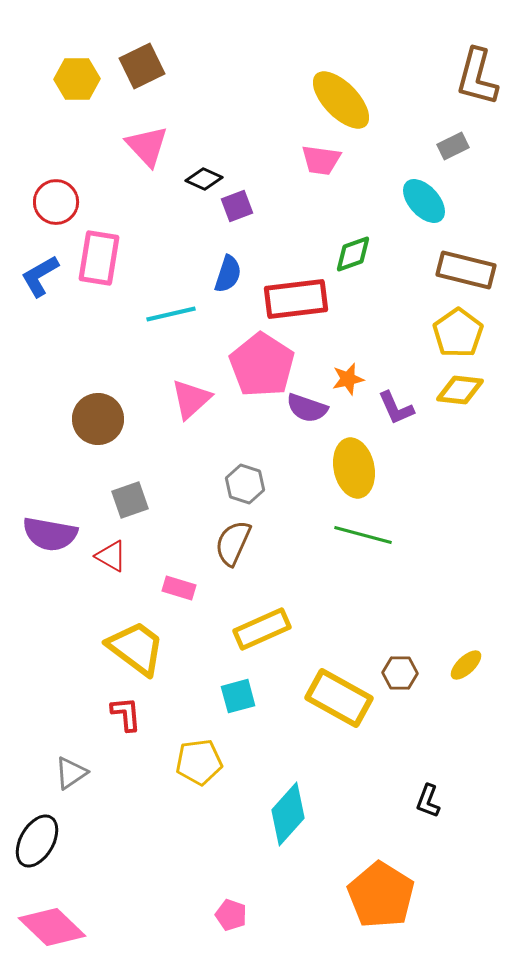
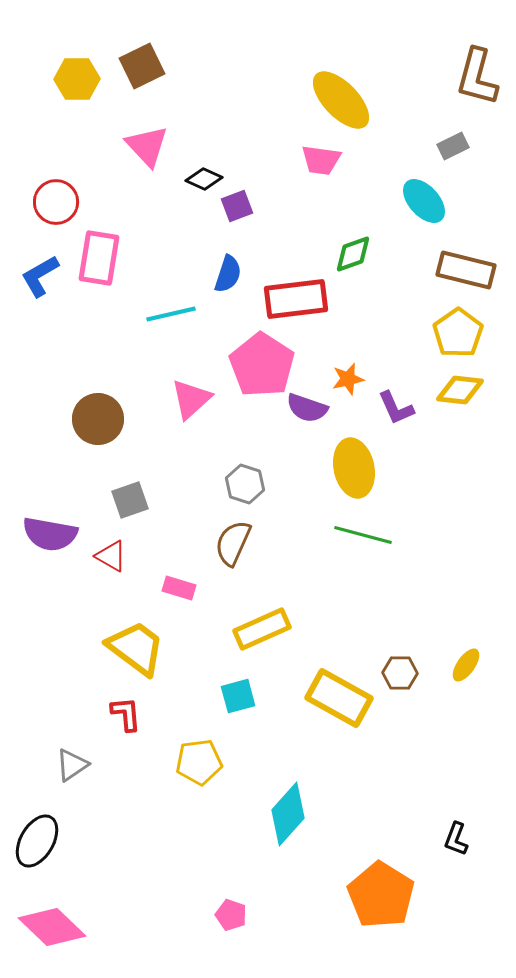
yellow ellipse at (466, 665): rotated 12 degrees counterclockwise
gray triangle at (71, 773): moved 1 px right, 8 px up
black L-shape at (428, 801): moved 28 px right, 38 px down
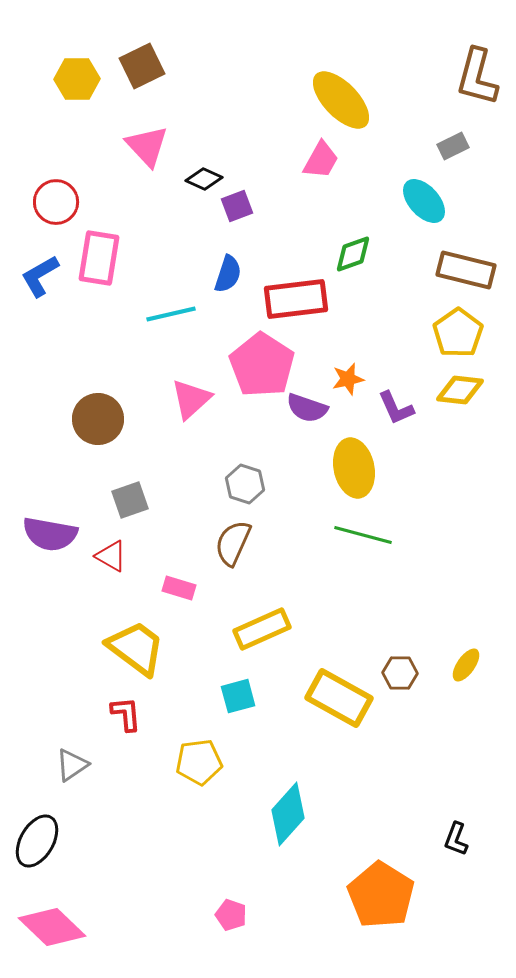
pink trapezoid at (321, 160): rotated 69 degrees counterclockwise
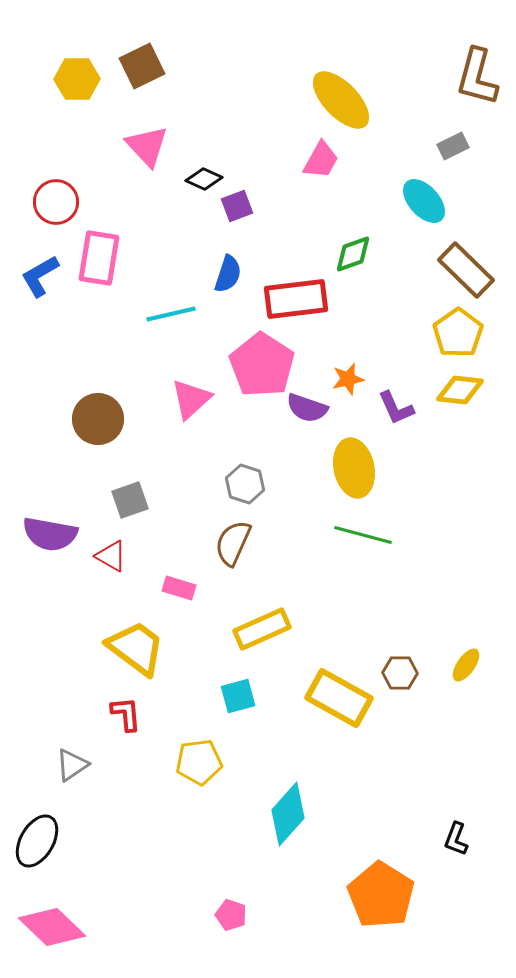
brown rectangle at (466, 270): rotated 30 degrees clockwise
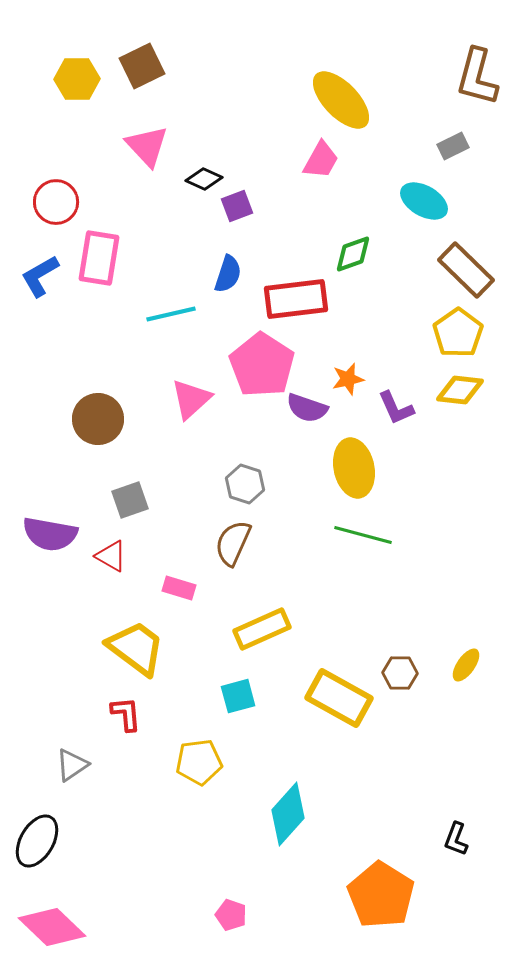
cyan ellipse at (424, 201): rotated 18 degrees counterclockwise
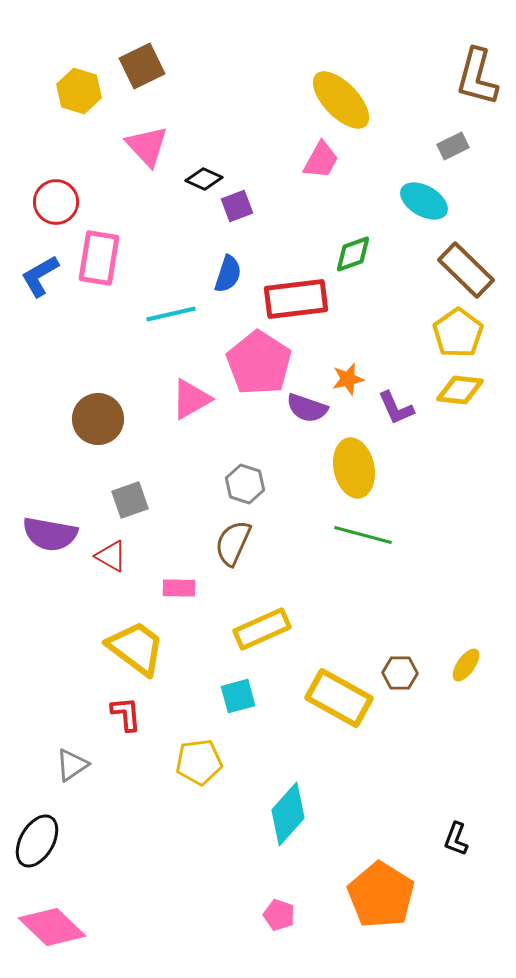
yellow hexagon at (77, 79): moved 2 px right, 12 px down; rotated 18 degrees clockwise
pink pentagon at (262, 365): moved 3 px left, 2 px up
pink triangle at (191, 399): rotated 12 degrees clockwise
pink rectangle at (179, 588): rotated 16 degrees counterclockwise
pink pentagon at (231, 915): moved 48 px right
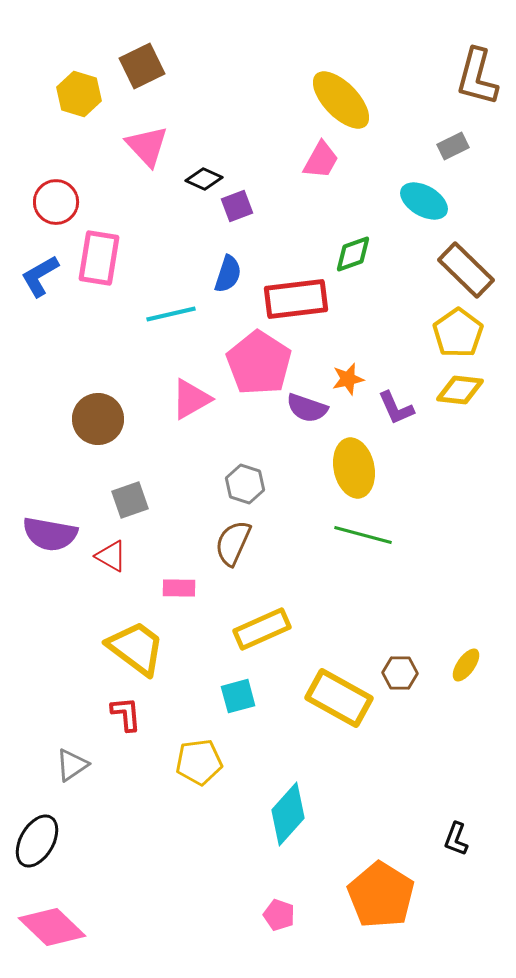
yellow hexagon at (79, 91): moved 3 px down
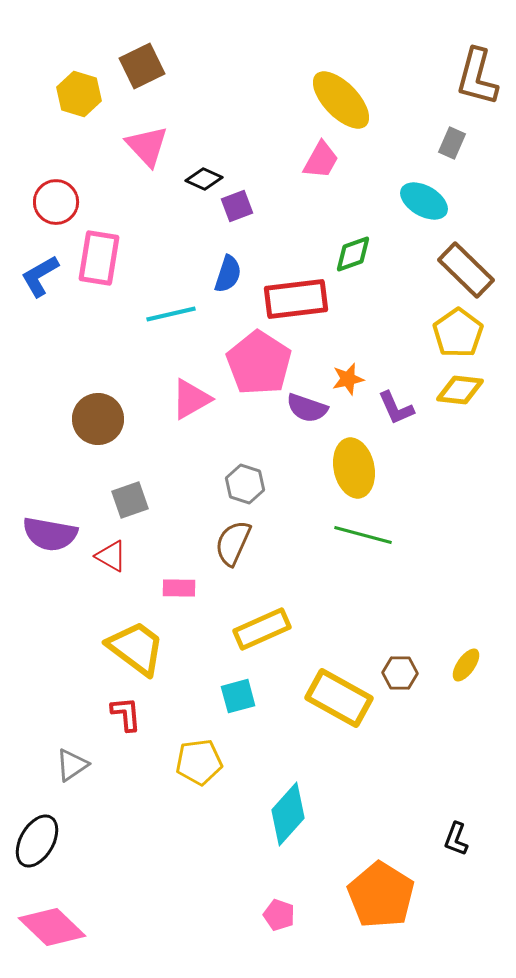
gray rectangle at (453, 146): moved 1 px left, 3 px up; rotated 40 degrees counterclockwise
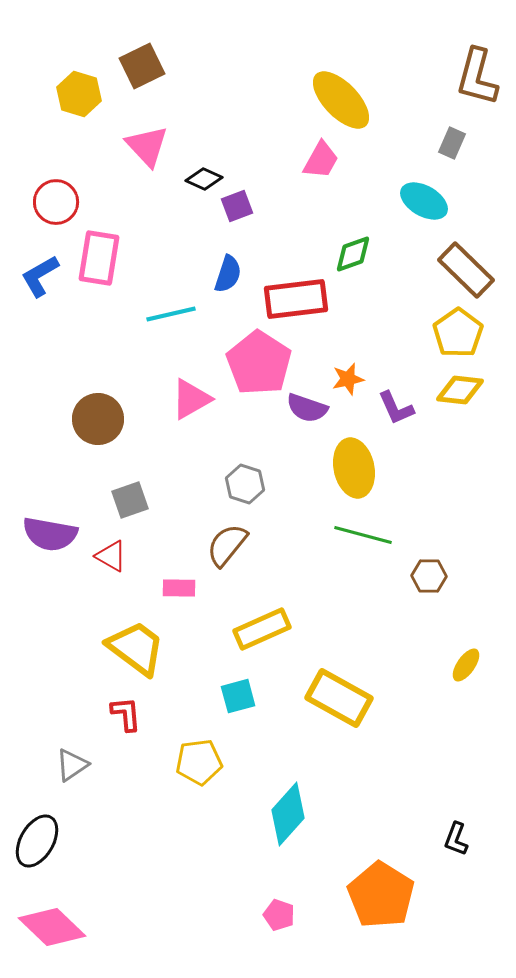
brown semicircle at (233, 543): moved 6 px left, 2 px down; rotated 15 degrees clockwise
brown hexagon at (400, 673): moved 29 px right, 97 px up
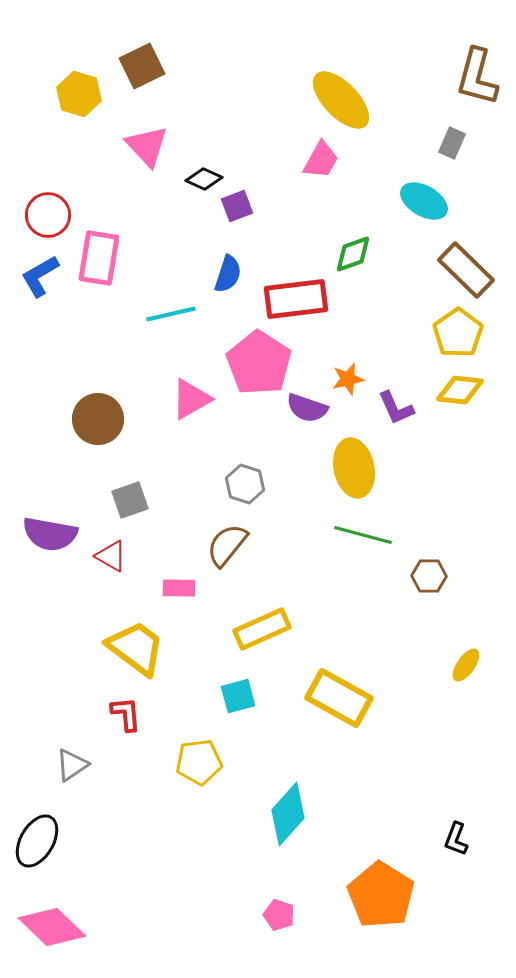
red circle at (56, 202): moved 8 px left, 13 px down
